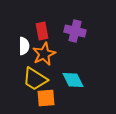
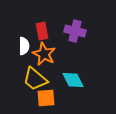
orange star: rotated 20 degrees counterclockwise
yellow trapezoid: rotated 8 degrees clockwise
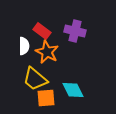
red rectangle: rotated 42 degrees counterclockwise
orange star: moved 3 px right, 2 px up
cyan diamond: moved 10 px down
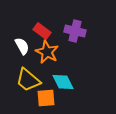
white semicircle: moved 2 px left; rotated 30 degrees counterclockwise
yellow trapezoid: moved 7 px left, 1 px down
cyan diamond: moved 10 px left, 8 px up
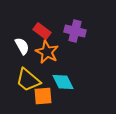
orange square: moved 3 px left, 2 px up
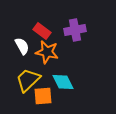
purple cross: moved 1 px up; rotated 25 degrees counterclockwise
orange star: rotated 15 degrees counterclockwise
yellow trapezoid: rotated 96 degrees clockwise
